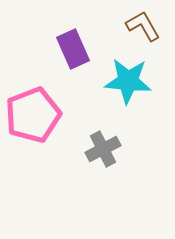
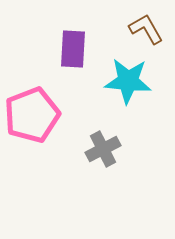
brown L-shape: moved 3 px right, 3 px down
purple rectangle: rotated 27 degrees clockwise
pink pentagon: moved 1 px left
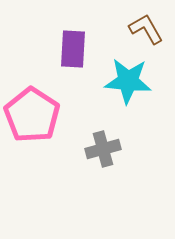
pink pentagon: rotated 18 degrees counterclockwise
gray cross: rotated 12 degrees clockwise
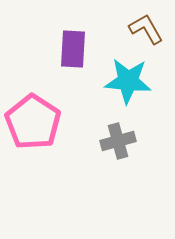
pink pentagon: moved 1 px right, 7 px down
gray cross: moved 15 px right, 8 px up
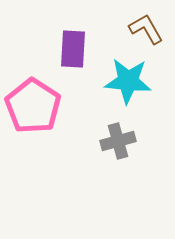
pink pentagon: moved 16 px up
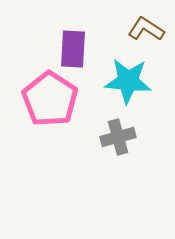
brown L-shape: rotated 27 degrees counterclockwise
pink pentagon: moved 17 px right, 7 px up
gray cross: moved 4 px up
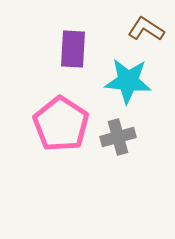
pink pentagon: moved 11 px right, 25 px down
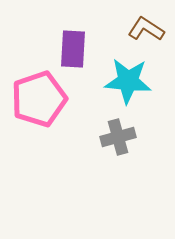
pink pentagon: moved 22 px left, 25 px up; rotated 20 degrees clockwise
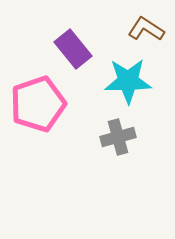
purple rectangle: rotated 42 degrees counterclockwise
cyan star: rotated 6 degrees counterclockwise
pink pentagon: moved 1 px left, 5 px down
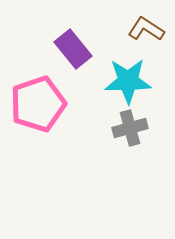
gray cross: moved 12 px right, 9 px up
